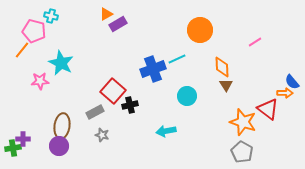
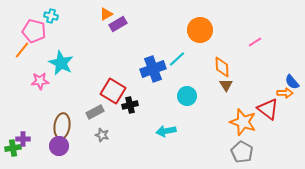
cyan line: rotated 18 degrees counterclockwise
red square: rotated 10 degrees counterclockwise
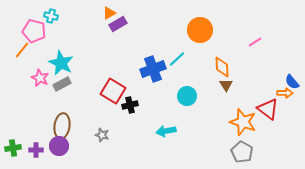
orange triangle: moved 3 px right, 1 px up
pink star: moved 3 px up; rotated 30 degrees clockwise
gray rectangle: moved 33 px left, 28 px up
purple cross: moved 13 px right, 11 px down
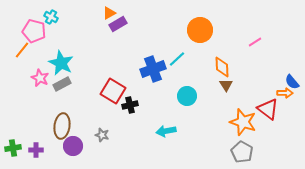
cyan cross: moved 1 px down; rotated 16 degrees clockwise
purple circle: moved 14 px right
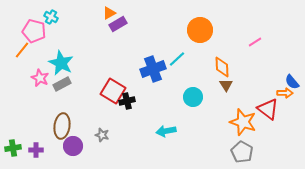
cyan circle: moved 6 px right, 1 px down
black cross: moved 3 px left, 4 px up
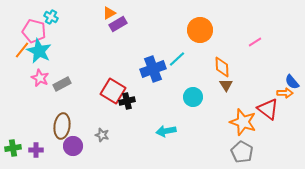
cyan star: moved 22 px left, 12 px up
